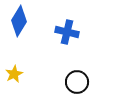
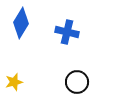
blue diamond: moved 2 px right, 2 px down
yellow star: moved 8 px down; rotated 12 degrees clockwise
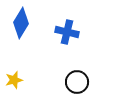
yellow star: moved 2 px up
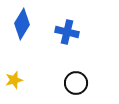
blue diamond: moved 1 px right, 1 px down
black circle: moved 1 px left, 1 px down
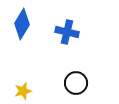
yellow star: moved 9 px right, 11 px down
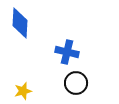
blue diamond: moved 2 px left, 1 px up; rotated 28 degrees counterclockwise
blue cross: moved 20 px down
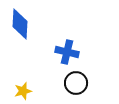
blue diamond: moved 1 px down
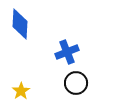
blue cross: rotated 35 degrees counterclockwise
yellow star: moved 2 px left; rotated 18 degrees counterclockwise
